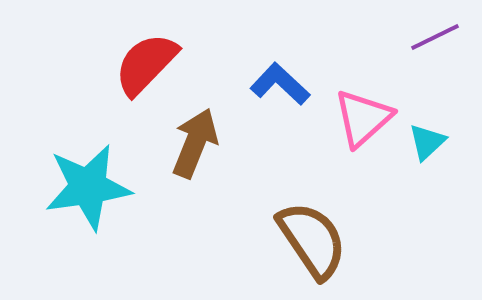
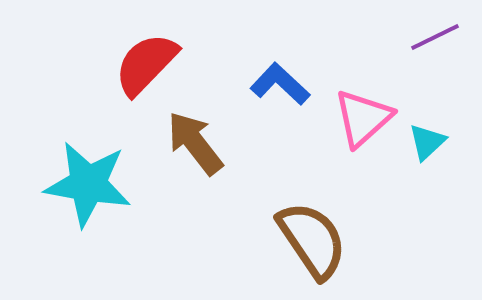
brown arrow: rotated 60 degrees counterclockwise
cyan star: moved 3 px up; rotated 18 degrees clockwise
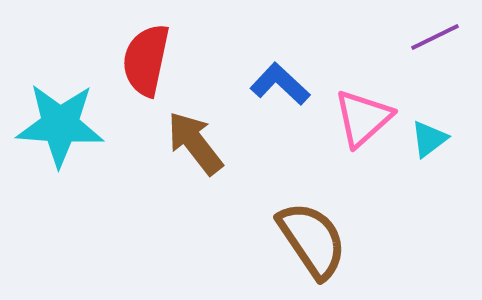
red semicircle: moved 4 px up; rotated 32 degrees counterclockwise
cyan triangle: moved 2 px right, 3 px up; rotated 6 degrees clockwise
cyan star: moved 28 px left, 59 px up; rotated 6 degrees counterclockwise
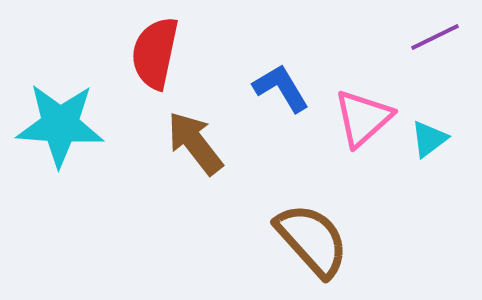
red semicircle: moved 9 px right, 7 px up
blue L-shape: moved 1 px right, 4 px down; rotated 16 degrees clockwise
brown semicircle: rotated 8 degrees counterclockwise
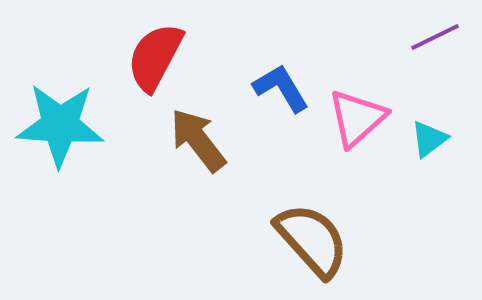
red semicircle: moved 4 px down; rotated 16 degrees clockwise
pink triangle: moved 6 px left
brown arrow: moved 3 px right, 3 px up
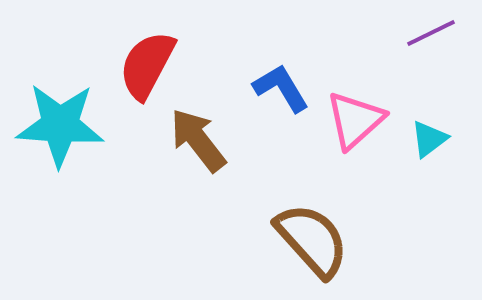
purple line: moved 4 px left, 4 px up
red semicircle: moved 8 px left, 8 px down
pink triangle: moved 2 px left, 2 px down
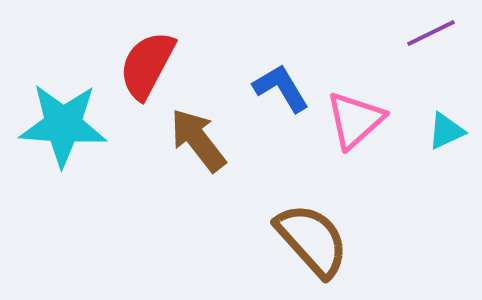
cyan star: moved 3 px right
cyan triangle: moved 17 px right, 8 px up; rotated 12 degrees clockwise
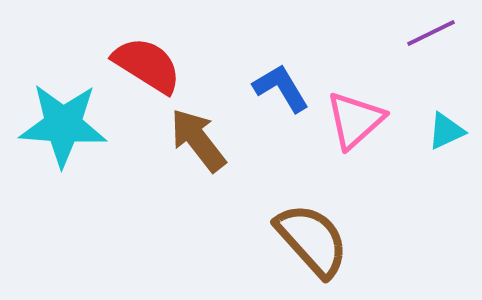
red semicircle: rotated 94 degrees clockwise
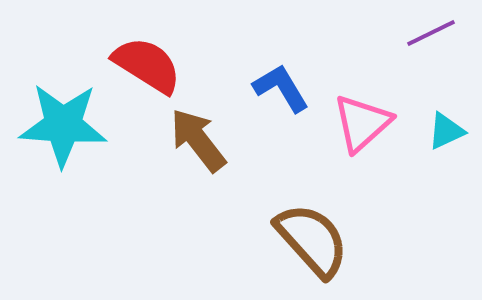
pink triangle: moved 7 px right, 3 px down
